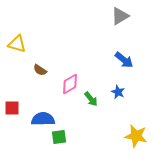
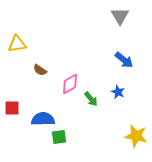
gray triangle: rotated 30 degrees counterclockwise
yellow triangle: rotated 24 degrees counterclockwise
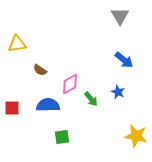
blue semicircle: moved 5 px right, 14 px up
green square: moved 3 px right
